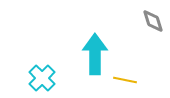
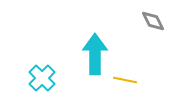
gray diamond: rotated 10 degrees counterclockwise
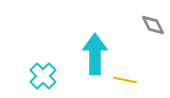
gray diamond: moved 4 px down
cyan cross: moved 1 px right, 2 px up
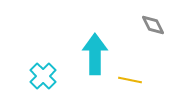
yellow line: moved 5 px right
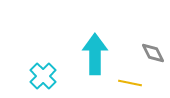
gray diamond: moved 28 px down
yellow line: moved 3 px down
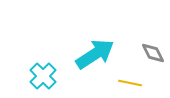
cyan arrow: rotated 57 degrees clockwise
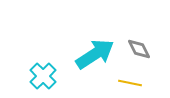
gray diamond: moved 14 px left, 4 px up
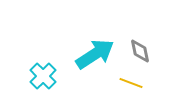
gray diamond: moved 1 px right, 2 px down; rotated 15 degrees clockwise
yellow line: moved 1 px right; rotated 10 degrees clockwise
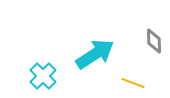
gray diamond: moved 14 px right, 10 px up; rotated 10 degrees clockwise
yellow line: moved 2 px right
